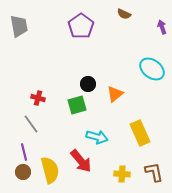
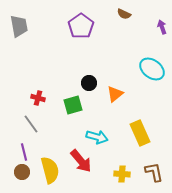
black circle: moved 1 px right, 1 px up
green square: moved 4 px left
brown circle: moved 1 px left
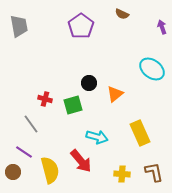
brown semicircle: moved 2 px left
red cross: moved 7 px right, 1 px down
purple line: rotated 42 degrees counterclockwise
brown circle: moved 9 px left
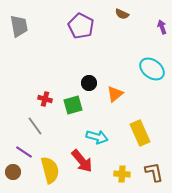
purple pentagon: rotated 10 degrees counterclockwise
gray line: moved 4 px right, 2 px down
red arrow: moved 1 px right
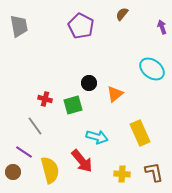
brown semicircle: rotated 104 degrees clockwise
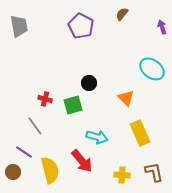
orange triangle: moved 11 px right, 4 px down; rotated 36 degrees counterclockwise
yellow cross: moved 1 px down
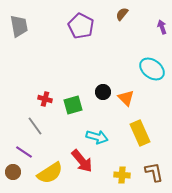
black circle: moved 14 px right, 9 px down
yellow semicircle: moved 3 px down; rotated 72 degrees clockwise
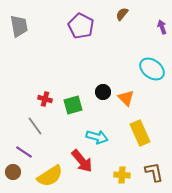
yellow semicircle: moved 3 px down
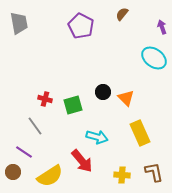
gray trapezoid: moved 3 px up
cyan ellipse: moved 2 px right, 11 px up
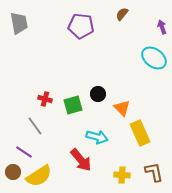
purple pentagon: rotated 20 degrees counterclockwise
black circle: moved 5 px left, 2 px down
orange triangle: moved 4 px left, 10 px down
red arrow: moved 1 px left, 1 px up
yellow semicircle: moved 11 px left
